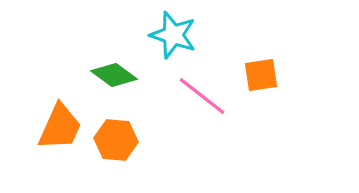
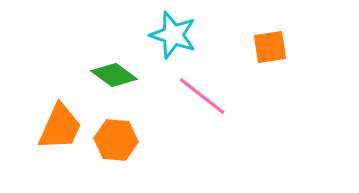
orange square: moved 9 px right, 28 px up
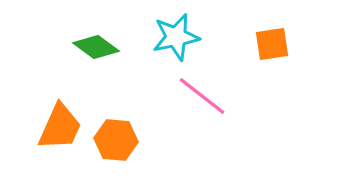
cyan star: moved 3 px right, 2 px down; rotated 30 degrees counterclockwise
orange square: moved 2 px right, 3 px up
green diamond: moved 18 px left, 28 px up
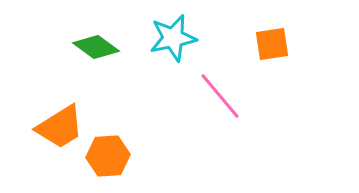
cyan star: moved 3 px left, 1 px down
pink line: moved 18 px right; rotated 12 degrees clockwise
orange trapezoid: rotated 34 degrees clockwise
orange hexagon: moved 8 px left, 16 px down; rotated 9 degrees counterclockwise
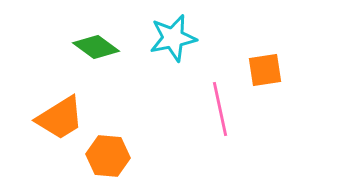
orange square: moved 7 px left, 26 px down
pink line: moved 13 px down; rotated 28 degrees clockwise
orange trapezoid: moved 9 px up
orange hexagon: rotated 9 degrees clockwise
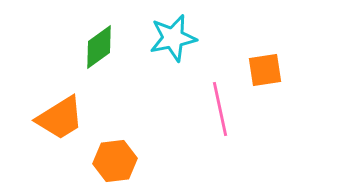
green diamond: moved 3 px right; rotated 72 degrees counterclockwise
orange hexagon: moved 7 px right, 5 px down; rotated 12 degrees counterclockwise
